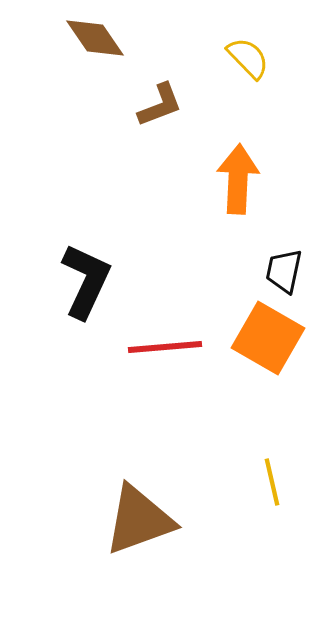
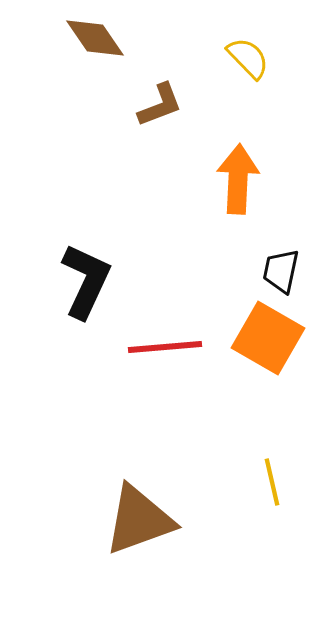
black trapezoid: moved 3 px left
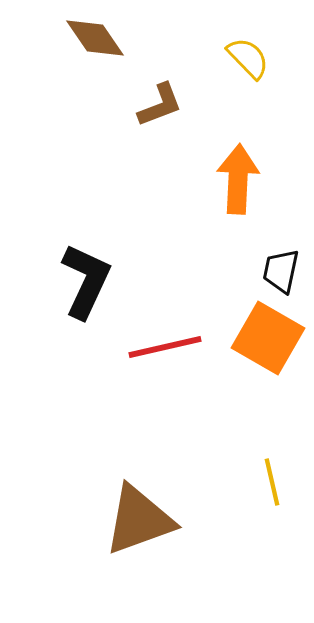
red line: rotated 8 degrees counterclockwise
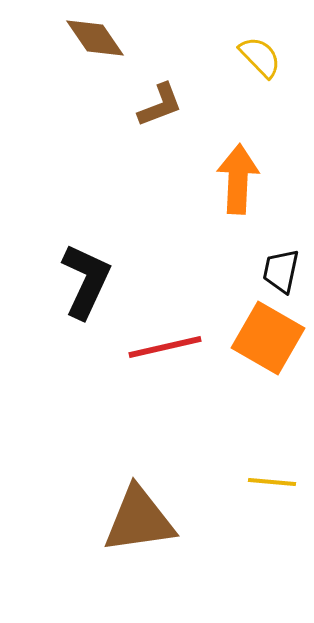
yellow semicircle: moved 12 px right, 1 px up
yellow line: rotated 72 degrees counterclockwise
brown triangle: rotated 12 degrees clockwise
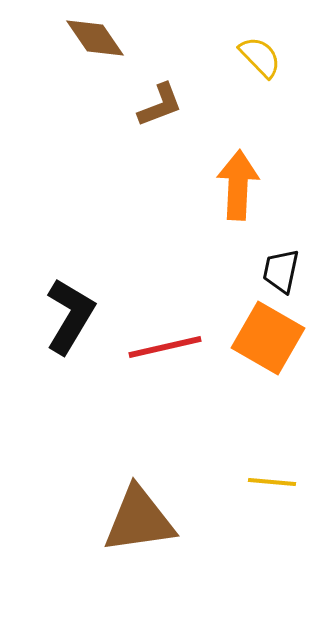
orange arrow: moved 6 px down
black L-shape: moved 16 px left, 35 px down; rotated 6 degrees clockwise
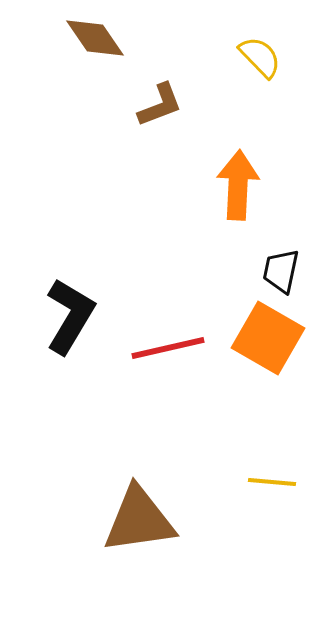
red line: moved 3 px right, 1 px down
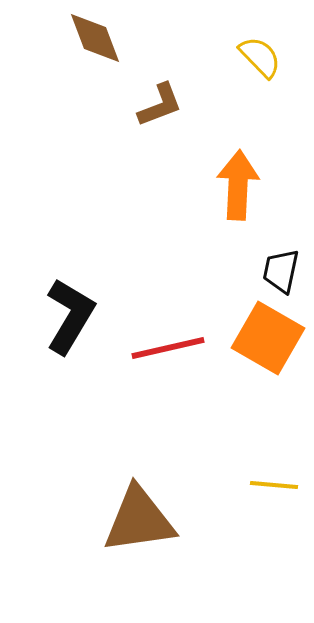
brown diamond: rotated 14 degrees clockwise
yellow line: moved 2 px right, 3 px down
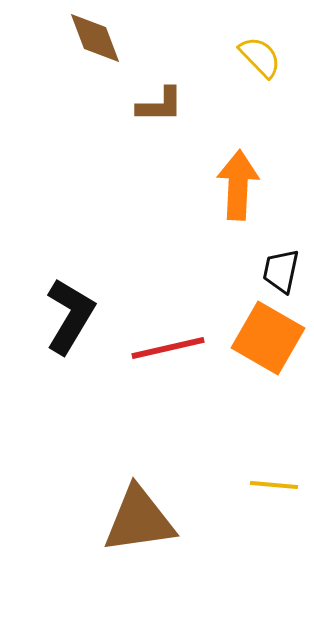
brown L-shape: rotated 21 degrees clockwise
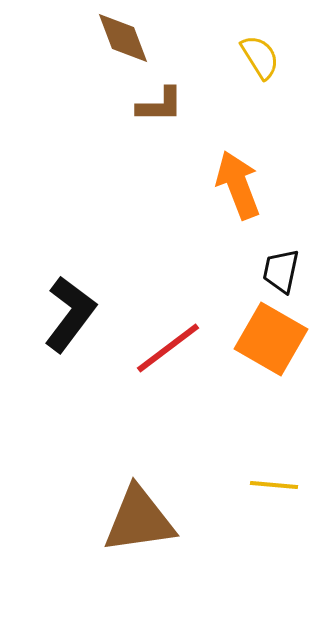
brown diamond: moved 28 px right
yellow semicircle: rotated 12 degrees clockwise
orange arrow: rotated 24 degrees counterclockwise
black L-shape: moved 2 px up; rotated 6 degrees clockwise
orange square: moved 3 px right, 1 px down
red line: rotated 24 degrees counterclockwise
